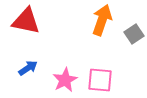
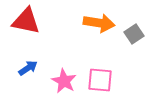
orange arrow: moved 3 px left, 3 px down; rotated 80 degrees clockwise
pink star: moved 1 px left, 1 px down; rotated 15 degrees counterclockwise
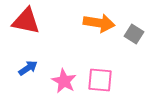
gray square: rotated 24 degrees counterclockwise
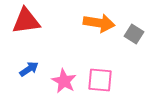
red triangle: rotated 20 degrees counterclockwise
blue arrow: moved 1 px right, 1 px down
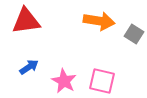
orange arrow: moved 2 px up
blue arrow: moved 2 px up
pink square: moved 2 px right, 1 px down; rotated 8 degrees clockwise
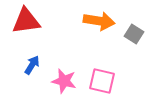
blue arrow: moved 3 px right, 2 px up; rotated 24 degrees counterclockwise
pink star: rotated 15 degrees counterclockwise
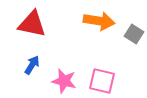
red triangle: moved 6 px right, 3 px down; rotated 20 degrees clockwise
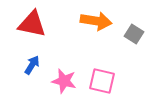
orange arrow: moved 3 px left
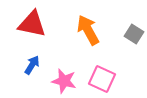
orange arrow: moved 8 px left, 9 px down; rotated 128 degrees counterclockwise
pink square: moved 2 px up; rotated 12 degrees clockwise
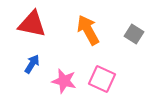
blue arrow: moved 1 px up
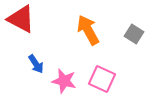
red triangle: moved 11 px left, 5 px up; rotated 16 degrees clockwise
blue arrow: moved 4 px right; rotated 114 degrees clockwise
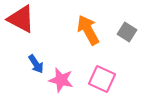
gray square: moved 7 px left, 2 px up
pink star: moved 3 px left, 1 px up
